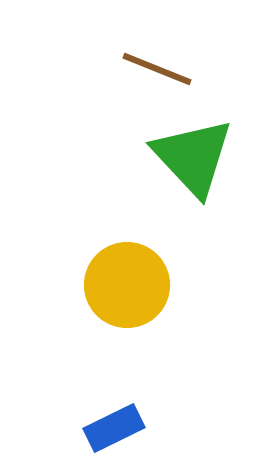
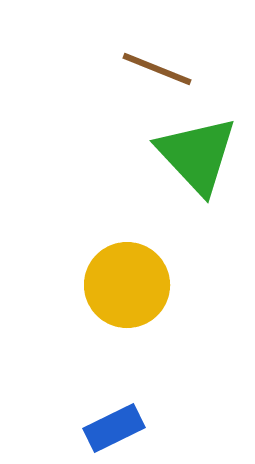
green triangle: moved 4 px right, 2 px up
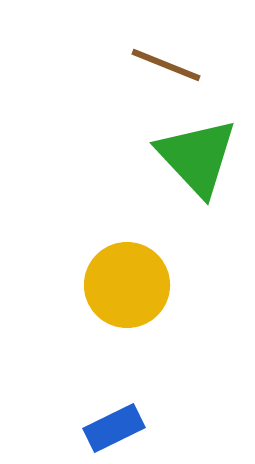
brown line: moved 9 px right, 4 px up
green triangle: moved 2 px down
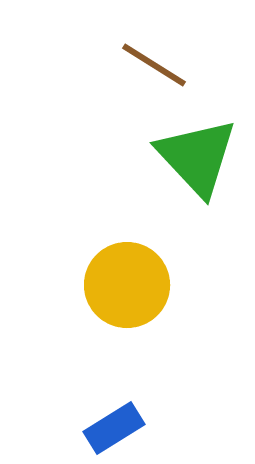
brown line: moved 12 px left; rotated 10 degrees clockwise
blue rectangle: rotated 6 degrees counterclockwise
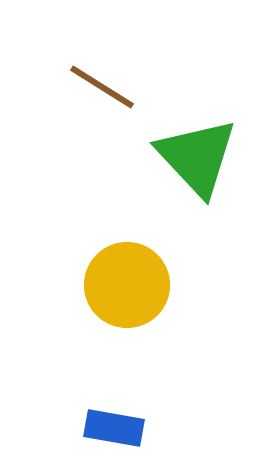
brown line: moved 52 px left, 22 px down
blue rectangle: rotated 42 degrees clockwise
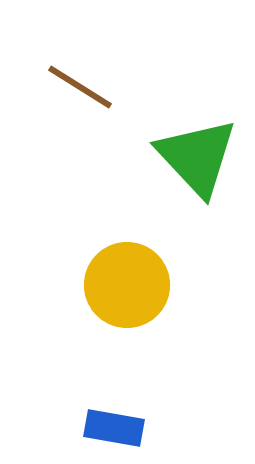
brown line: moved 22 px left
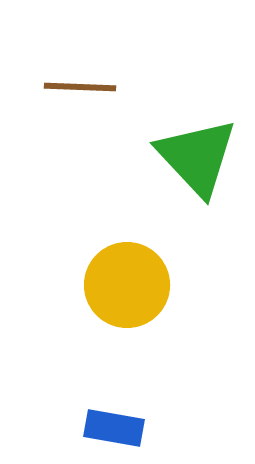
brown line: rotated 30 degrees counterclockwise
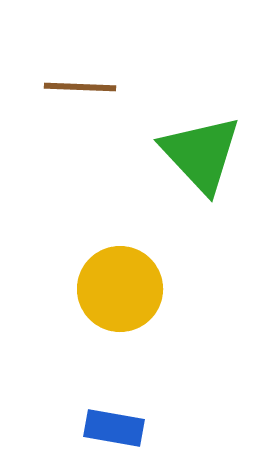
green triangle: moved 4 px right, 3 px up
yellow circle: moved 7 px left, 4 px down
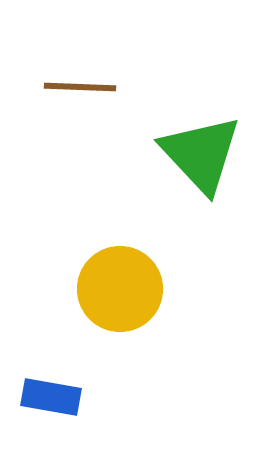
blue rectangle: moved 63 px left, 31 px up
